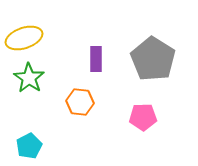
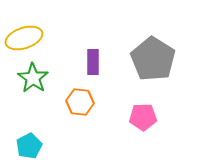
purple rectangle: moved 3 px left, 3 px down
green star: moved 4 px right
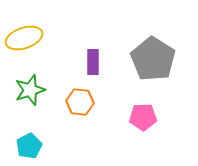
green star: moved 3 px left, 12 px down; rotated 20 degrees clockwise
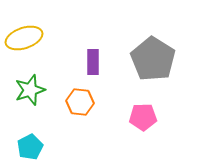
cyan pentagon: moved 1 px right, 1 px down
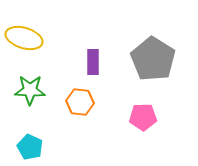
yellow ellipse: rotated 36 degrees clockwise
green star: rotated 20 degrees clockwise
cyan pentagon: rotated 20 degrees counterclockwise
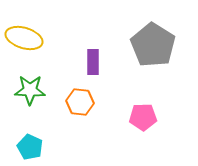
gray pentagon: moved 14 px up
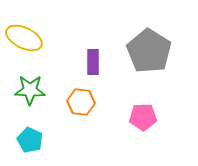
yellow ellipse: rotated 9 degrees clockwise
gray pentagon: moved 4 px left, 6 px down
orange hexagon: moved 1 px right
cyan pentagon: moved 7 px up
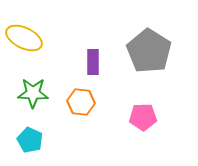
green star: moved 3 px right, 3 px down
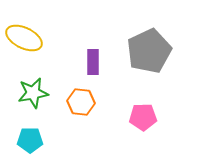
gray pentagon: rotated 15 degrees clockwise
green star: rotated 12 degrees counterclockwise
cyan pentagon: rotated 25 degrees counterclockwise
